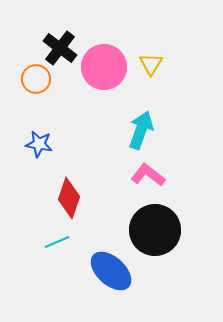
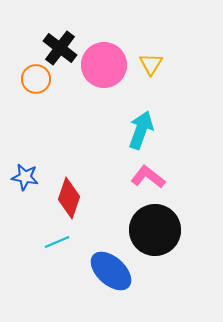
pink circle: moved 2 px up
blue star: moved 14 px left, 33 px down
pink L-shape: moved 2 px down
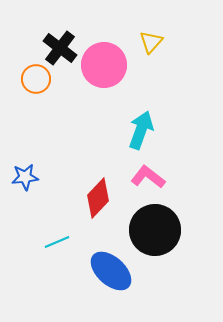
yellow triangle: moved 22 px up; rotated 10 degrees clockwise
blue star: rotated 16 degrees counterclockwise
red diamond: moved 29 px right; rotated 24 degrees clockwise
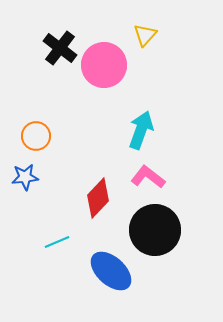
yellow triangle: moved 6 px left, 7 px up
orange circle: moved 57 px down
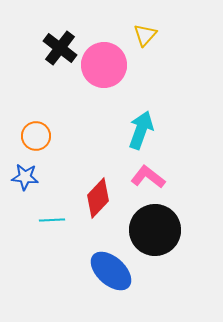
blue star: rotated 12 degrees clockwise
cyan line: moved 5 px left, 22 px up; rotated 20 degrees clockwise
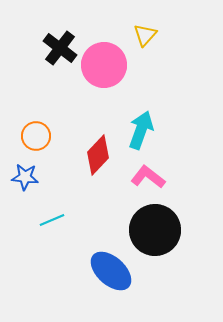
red diamond: moved 43 px up
cyan line: rotated 20 degrees counterclockwise
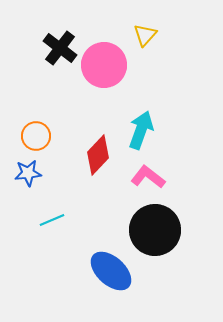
blue star: moved 3 px right, 4 px up; rotated 12 degrees counterclockwise
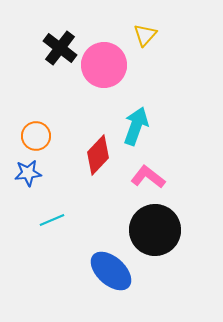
cyan arrow: moved 5 px left, 4 px up
